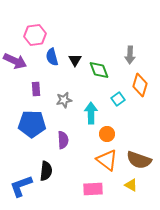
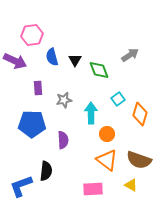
pink hexagon: moved 3 px left
gray arrow: rotated 126 degrees counterclockwise
orange diamond: moved 29 px down
purple rectangle: moved 2 px right, 1 px up
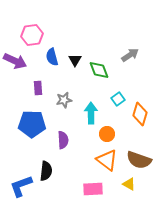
yellow triangle: moved 2 px left, 1 px up
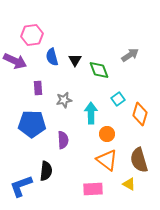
brown semicircle: rotated 55 degrees clockwise
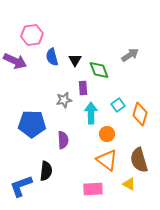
purple rectangle: moved 45 px right
cyan square: moved 6 px down
